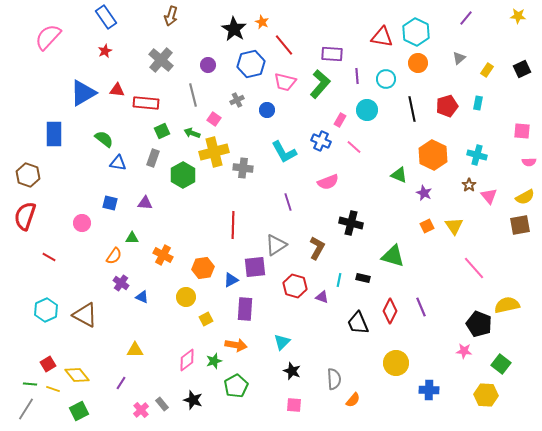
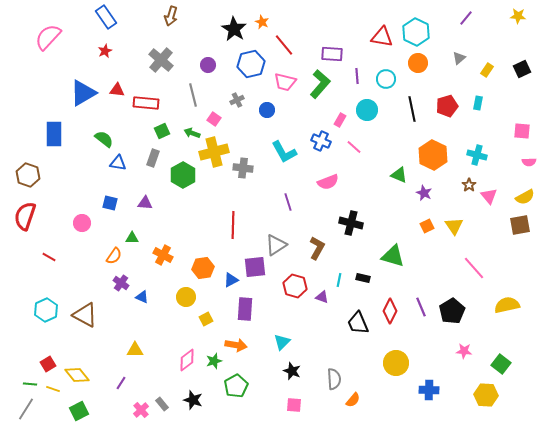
black pentagon at (479, 324): moved 27 px left, 13 px up; rotated 20 degrees clockwise
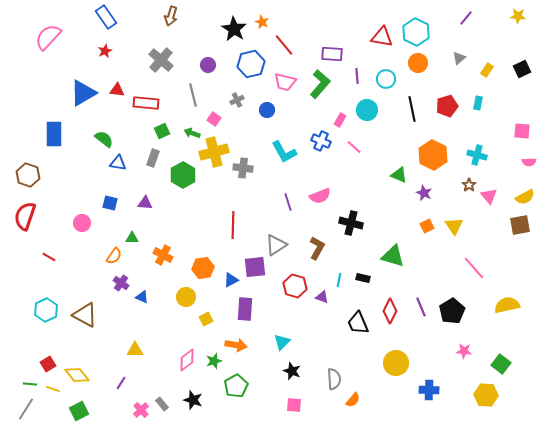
pink semicircle at (328, 182): moved 8 px left, 14 px down
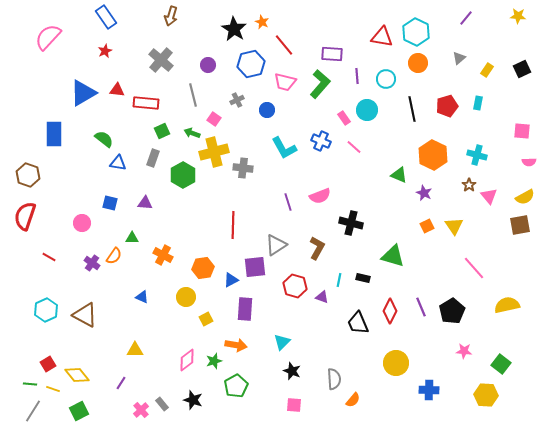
pink rectangle at (340, 120): moved 4 px right, 2 px up; rotated 64 degrees counterclockwise
cyan L-shape at (284, 152): moved 4 px up
purple cross at (121, 283): moved 29 px left, 20 px up
gray line at (26, 409): moved 7 px right, 2 px down
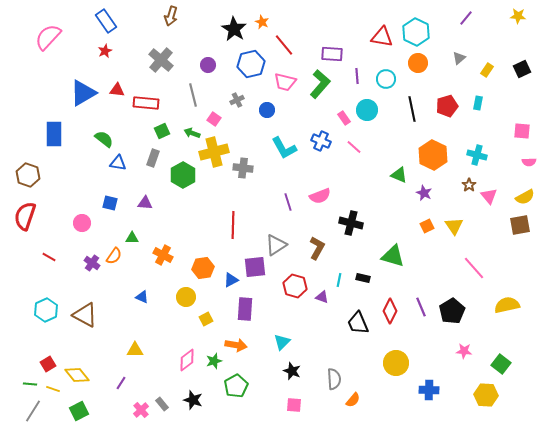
blue rectangle at (106, 17): moved 4 px down
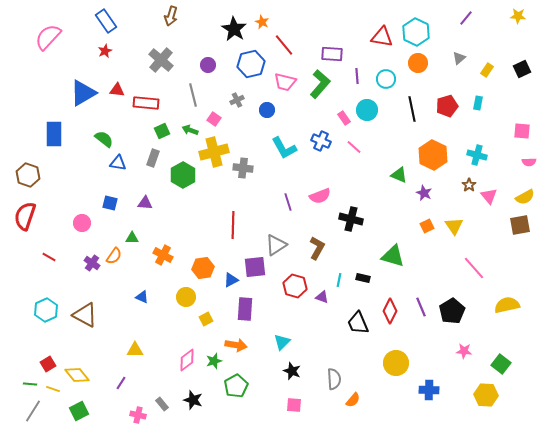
green arrow at (192, 133): moved 2 px left, 3 px up
black cross at (351, 223): moved 4 px up
pink cross at (141, 410): moved 3 px left, 5 px down; rotated 35 degrees counterclockwise
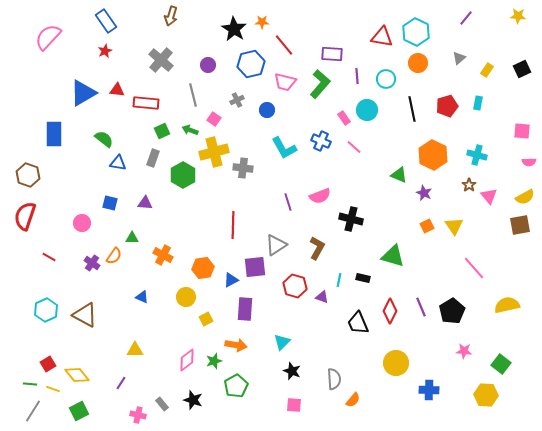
orange star at (262, 22): rotated 24 degrees counterclockwise
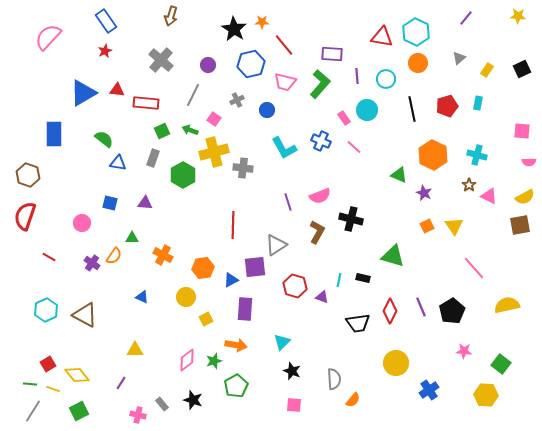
gray line at (193, 95): rotated 40 degrees clockwise
pink triangle at (489, 196): rotated 24 degrees counterclockwise
brown L-shape at (317, 248): moved 16 px up
black trapezoid at (358, 323): rotated 75 degrees counterclockwise
blue cross at (429, 390): rotated 36 degrees counterclockwise
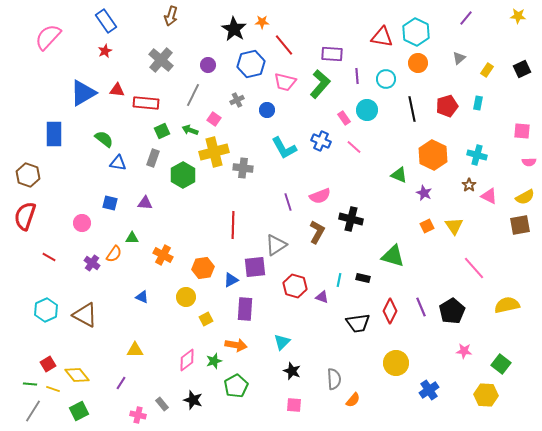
orange semicircle at (114, 256): moved 2 px up
